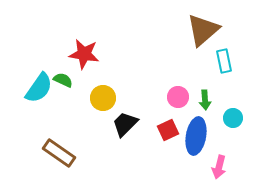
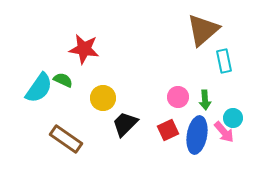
red star: moved 5 px up
blue ellipse: moved 1 px right, 1 px up
brown rectangle: moved 7 px right, 14 px up
pink arrow: moved 5 px right, 35 px up; rotated 55 degrees counterclockwise
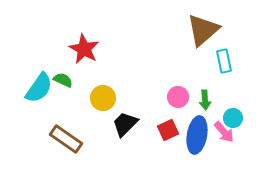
red star: rotated 20 degrees clockwise
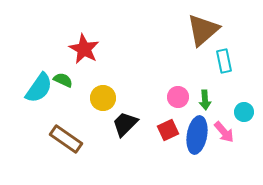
cyan circle: moved 11 px right, 6 px up
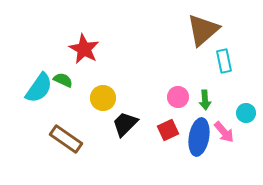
cyan circle: moved 2 px right, 1 px down
blue ellipse: moved 2 px right, 2 px down
